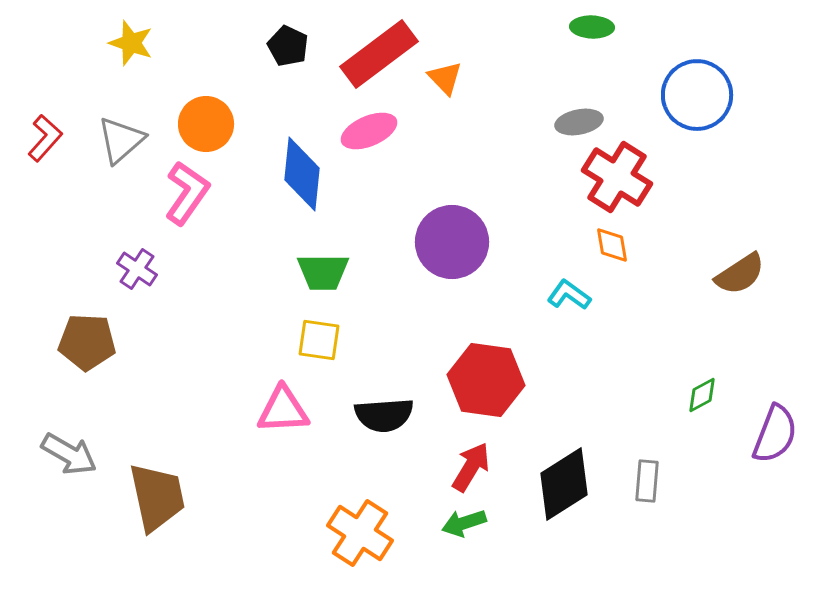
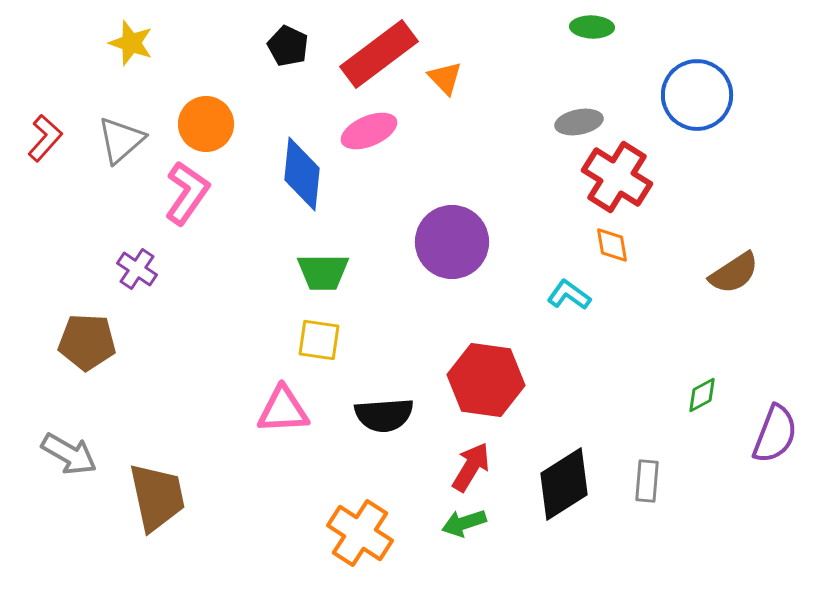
brown semicircle: moved 6 px left, 1 px up
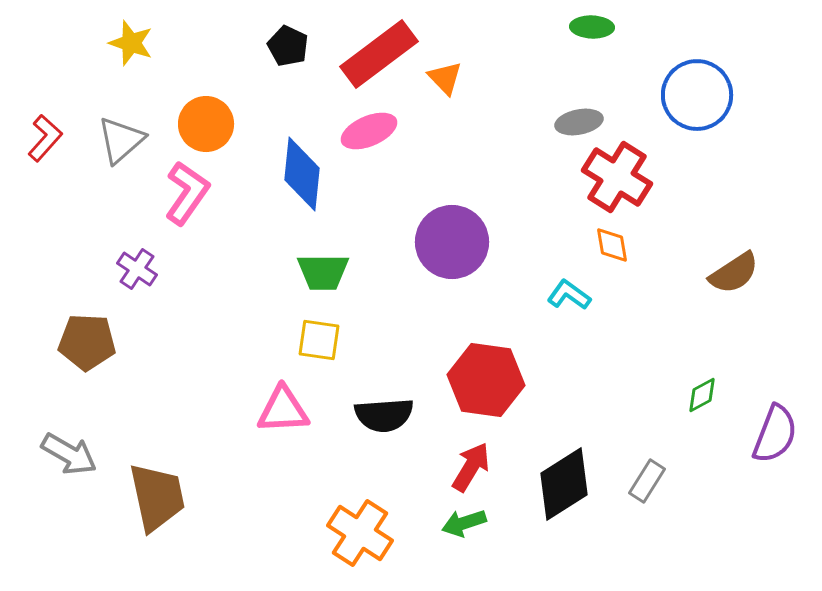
gray rectangle: rotated 27 degrees clockwise
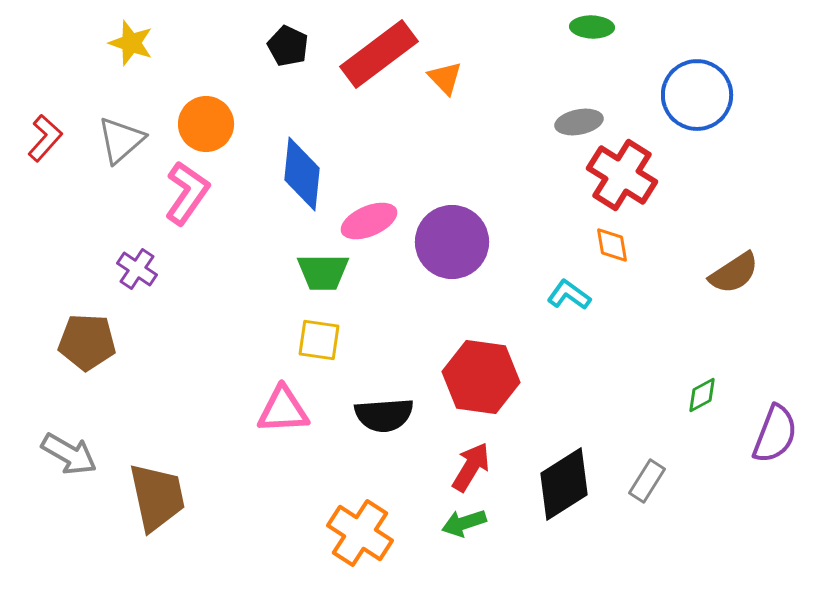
pink ellipse: moved 90 px down
red cross: moved 5 px right, 2 px up
red hexagon: moved 5 px left, 3 px up
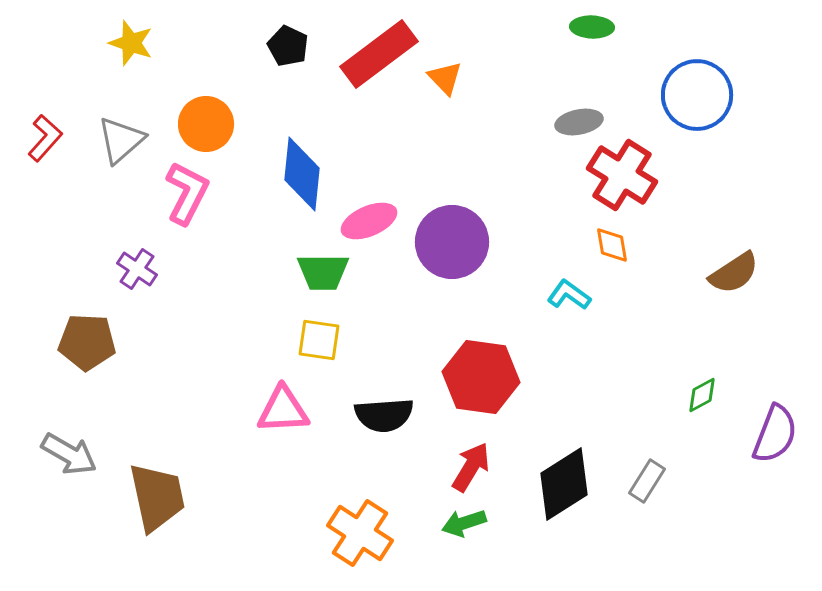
pink L-shape: rotated 8 degrees counterclockwise
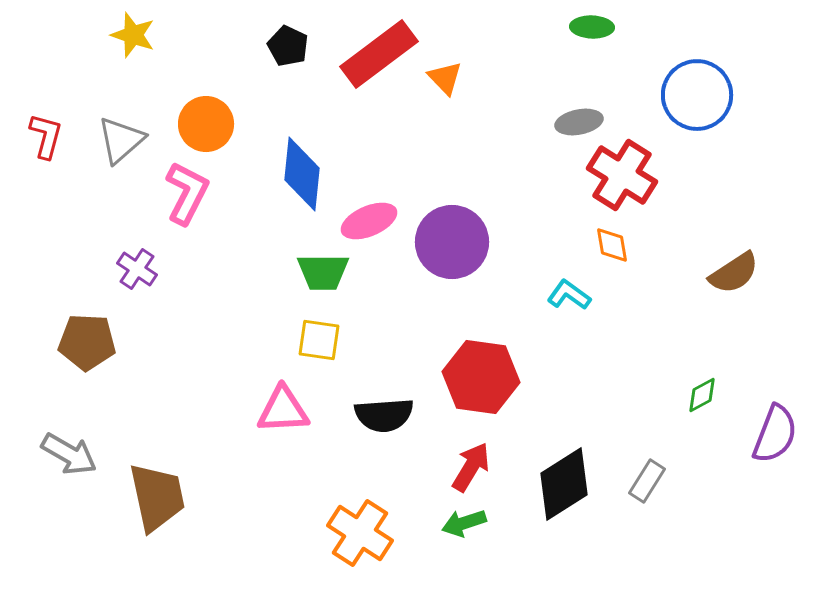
yellow star: moved 2 px right, 8 px up
red L-shape: moved 1 px right, 2 px up; rotated 27 degrees counterclockwise
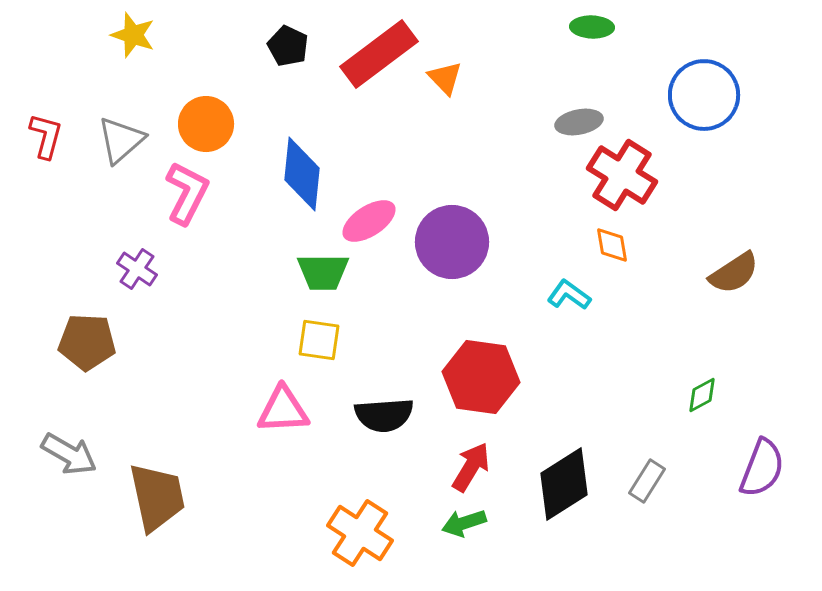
blue circle: moved 7 px right
pink ellipse: rotated 10 degrees counterclockwise
purple semicircle: moved 13 px left, 34 px down
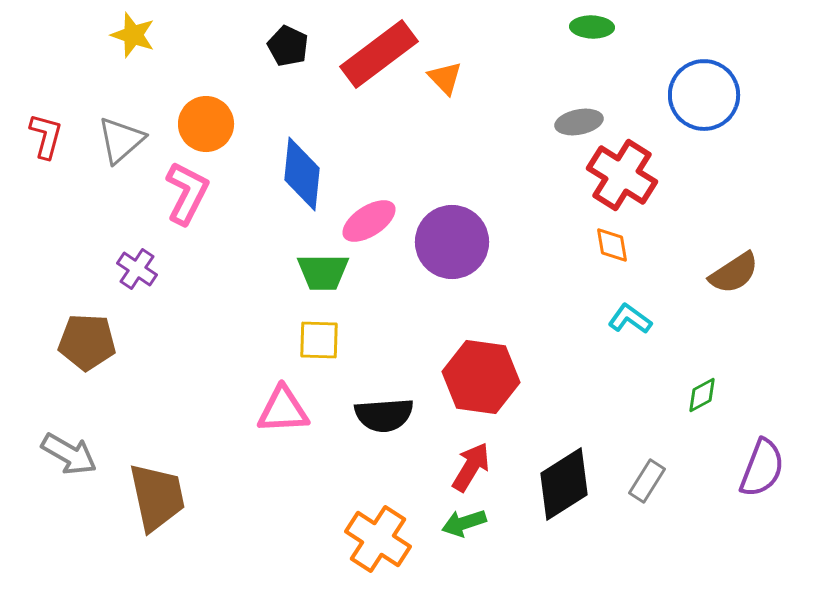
cyan L-shape: moved 61 px right, 24 px down
yellow square: rotated 6 degrees counterclockwise
orange cross: moved 18 px right, 6 px down
